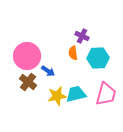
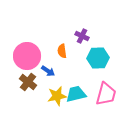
orange semicircle: moved 11 px left, 2 px up
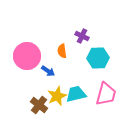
brown cross: moved 11 px right, 23 px down
yellow star: rotated 12 degrees counterclockwise
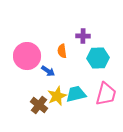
purple cross: moved 1 px right; rotated 24 degrees counterclockwise
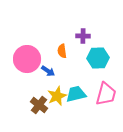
pink circle: moved 3 px down
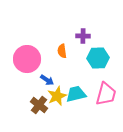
blue arrow: moved 1 px left, 9 px down
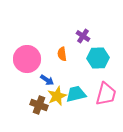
purple cross: rotated 32 degrees clockwise
orange semicircle: moved 3 px down
brown cross: rotated 18 degrees counterclockwise
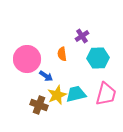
purple cross: moved 1 px left; rotated 24 degrees clockwise
blue arrow: moved 1 px left, 4 px up
yellow star: moved 1 px up
